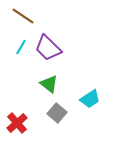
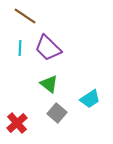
brown line: moved 2 px right
cyan line: moved 1 px left, 1 px down; rotated 28 degrees counterclockwise
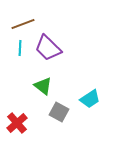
brown line: moved 2 px left, 8 px down; rotated 55 degrees counterclockwise
green triangle: moved 6 px left, 2 px down
gray square: moved 2 px right, 1 px up; rotated 12 degrees counterclockwise
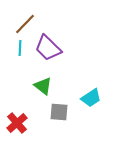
brown line: moved 2 px right; rotated 25 degrees counterclockwise
cyan trapezoid: moved 1 px right, 1 px up
gray square: rotated 24 degrees counterclockwise
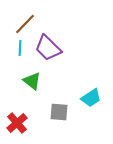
green triangle: moved 11 px left, 5 px up
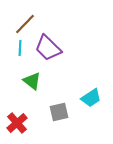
gray square: rotated 18 degrees counterclockwise
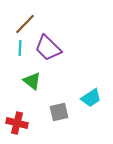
red cross: rotated 35 degrees counterclockwise
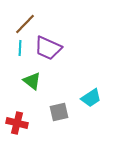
purple trapezoid: rotated 20 degrees counterclockwise
